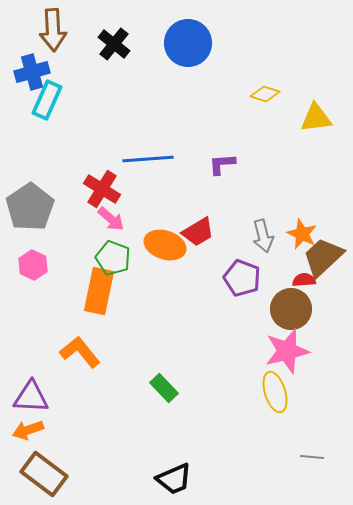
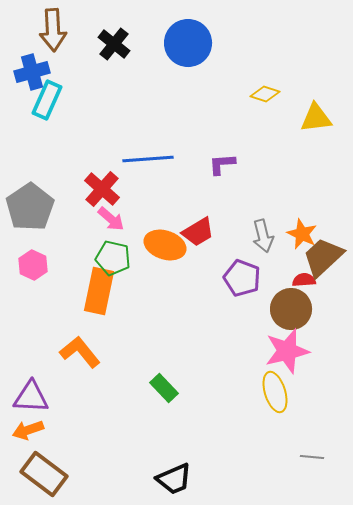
red cross: rotated 9 degrees clockwise
green pentagon: rotated 8 degrees counterclockwise
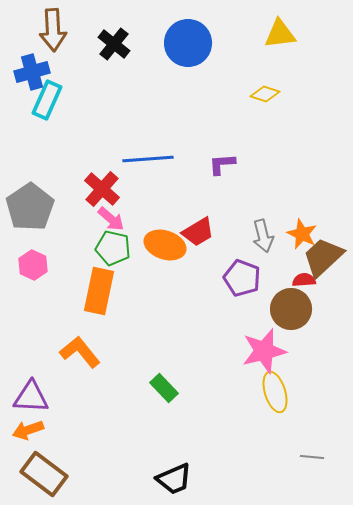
yellow triangle: moved 36 px left, 84 px up
green pentagon: moved 10 px up
pink star: moved 23 px left
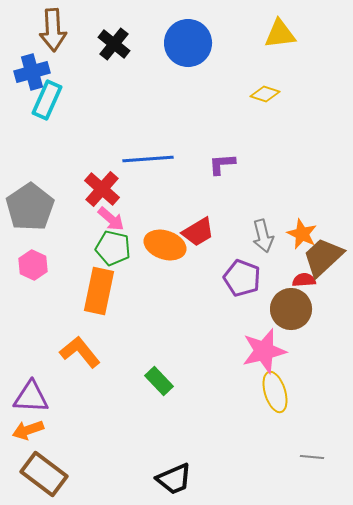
green rectangle: moved 5 px left, 7 px up
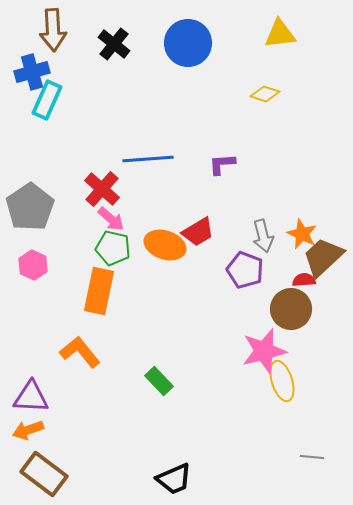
purple pentagon: moved 3 px right, 8 px up
yellow ellipse: moved 7 px right, 11 px up
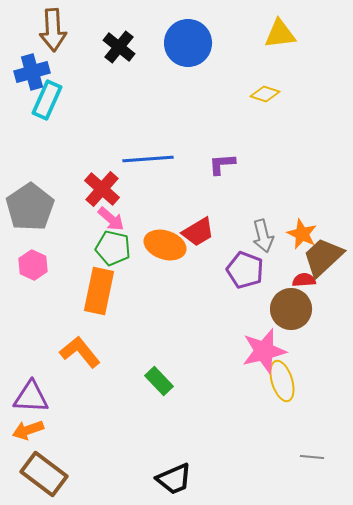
black cross: moved 5 px right, 3 px down
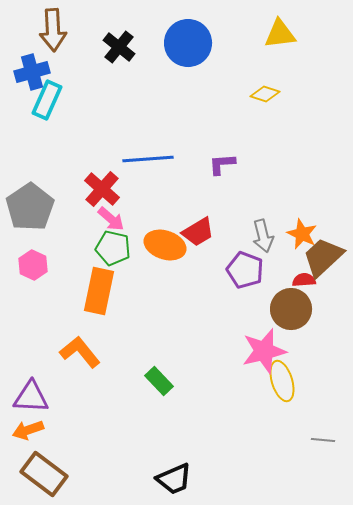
gray line: moved 11 px right, 17 px up
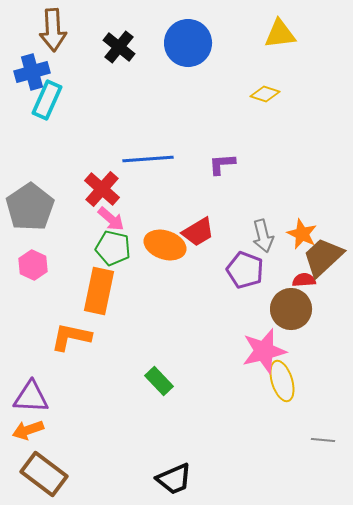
orange L-shape: moved 9 px left, 15 px up; rotated 39 degrees counterclockwise
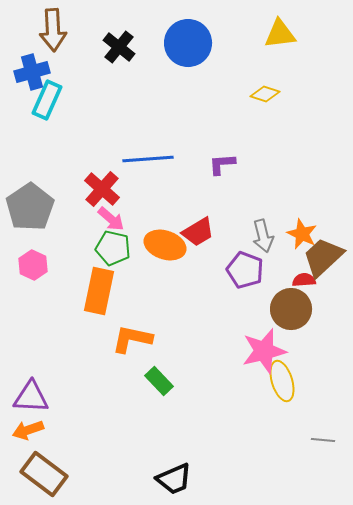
orange L-shape: moved 61 px right, 2 px down
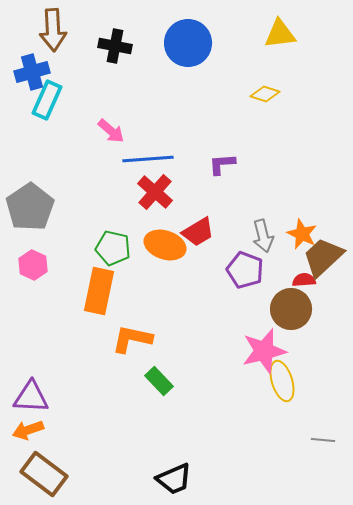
black cross: moved 4 px left, 1 px up; rotated 28 degrees counterclockwise
red cross: moved 53 px right, 3 px down
pink arrow: moved 88 px up
